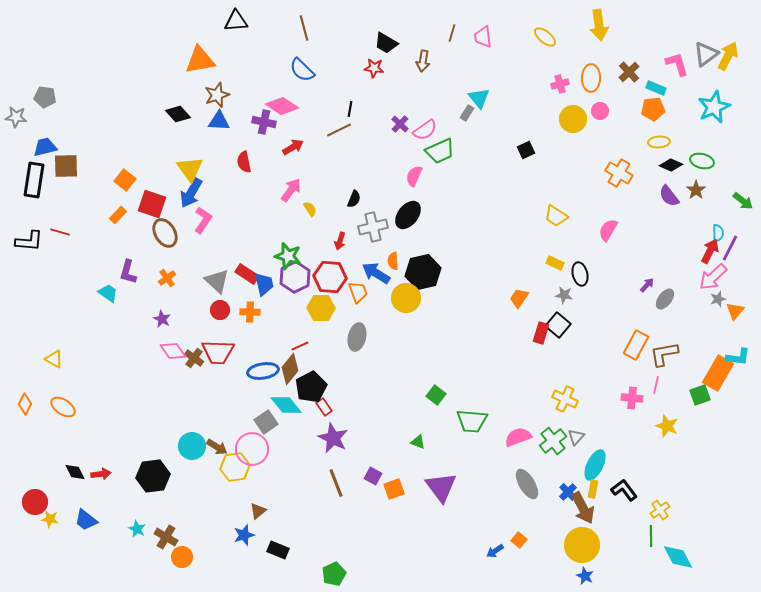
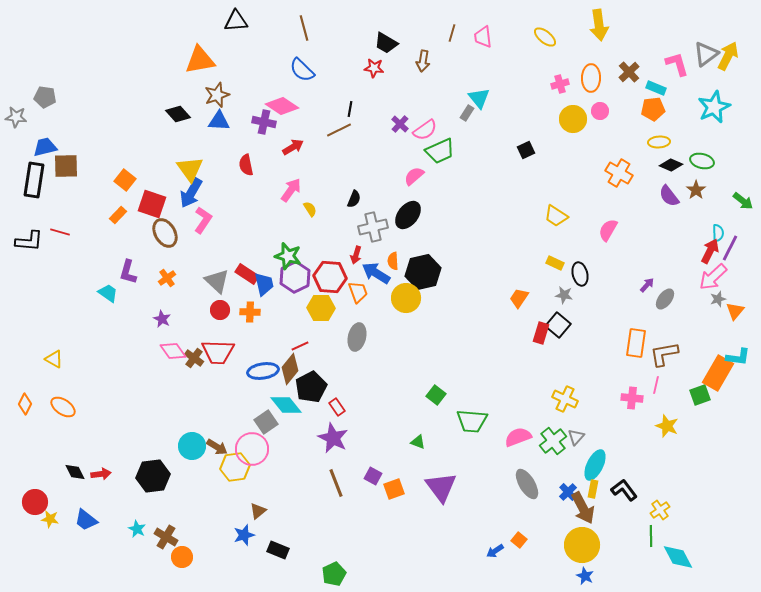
red semicircle at (244, 162): moved 2 px right, 3 px down
pink semicircle at (414, 176): rotated 25 degrees clockwise
red arrow at (340, 241): moved 16 px right, 14 px down
orange rectangle at (636, 345): moved 2 px up; rotated 20 degrees counterclockwise
red rectangle at (324, 407): moved 13 px right
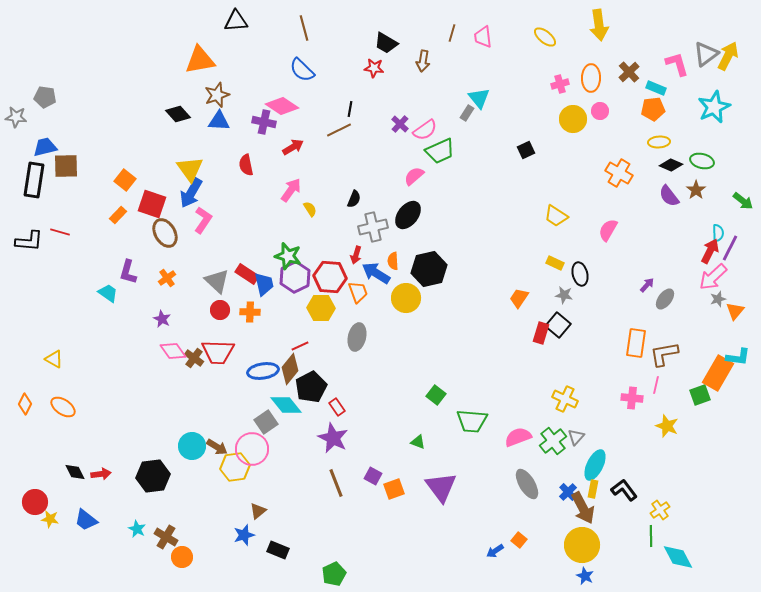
black hexagon at (423, 272): moved 6 px right, 3 px up
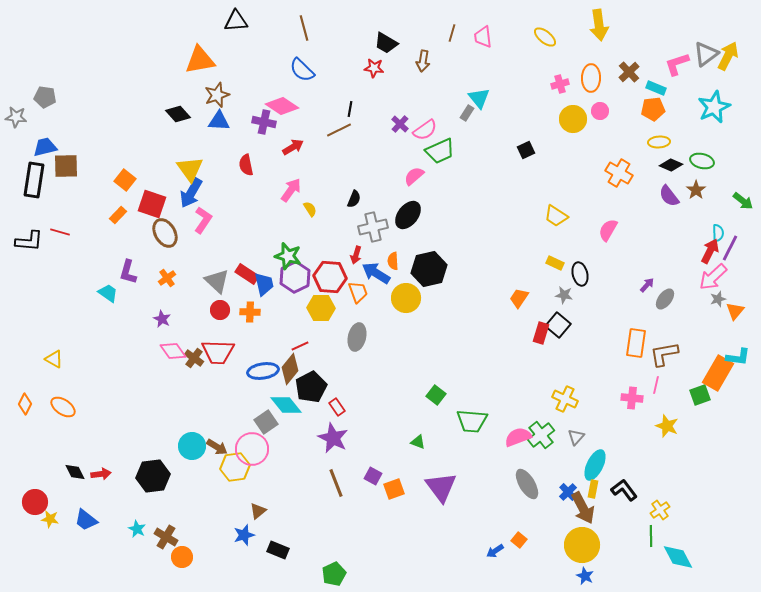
pink L-shape at (677, 64): rotated 92 degrees counterclockwise
green cross at (553, 441): moved 12 px left, 6 px up
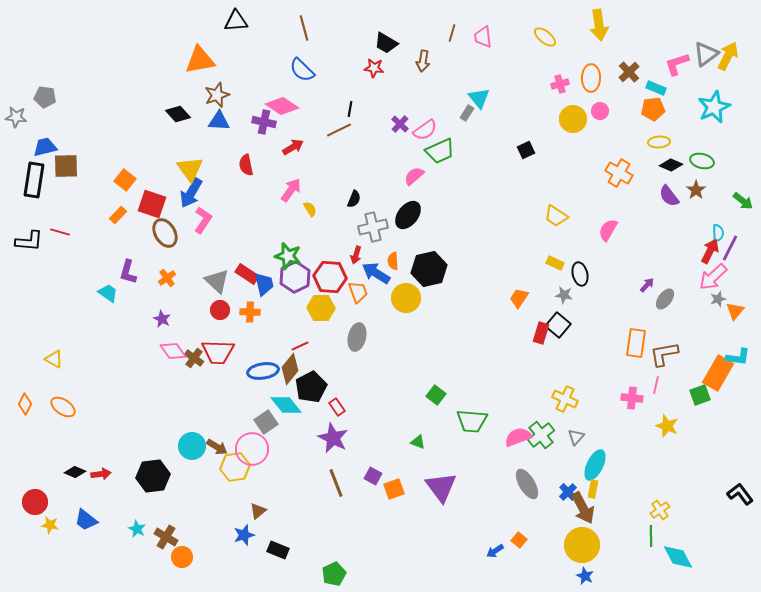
black diamond at (75, 472): rotated 40 degrees counterclockwise
black L-shape at (624, 490): moved 116 px right, 4 px down
yellow star at (50, 519): moved 6 px down
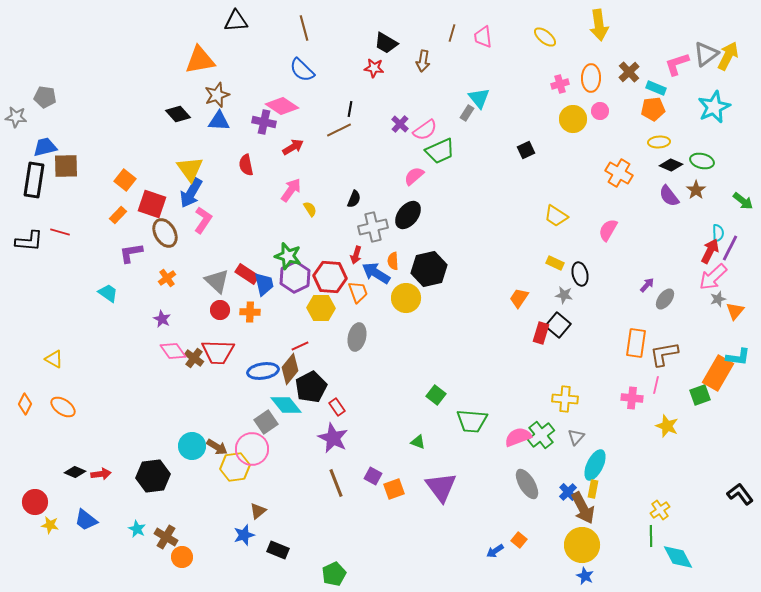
purple L-shape at (128, 272): moved 3 px right, 19 px up; rotated 65 degrees clockwise
yellow cross at (565, 399): rotated 20 degrees counterclockwise
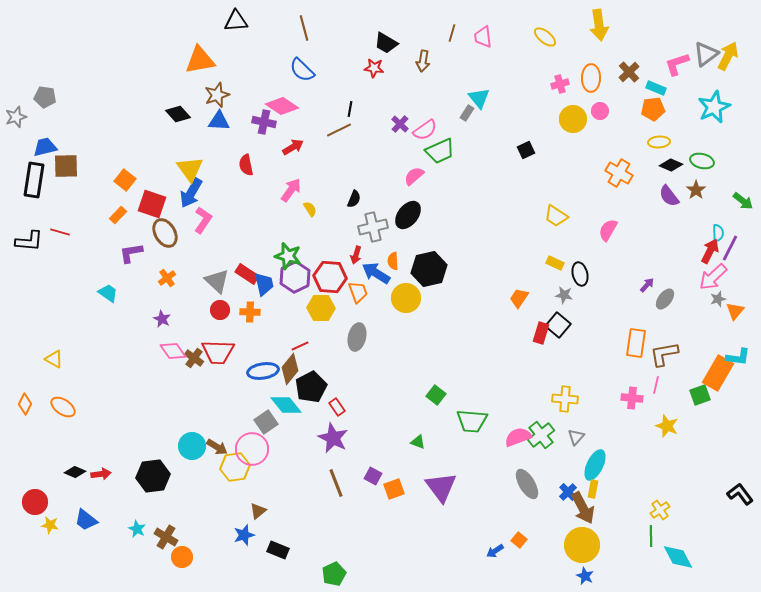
gray star at (16, 117): rotated 25 degrees counterclockwise
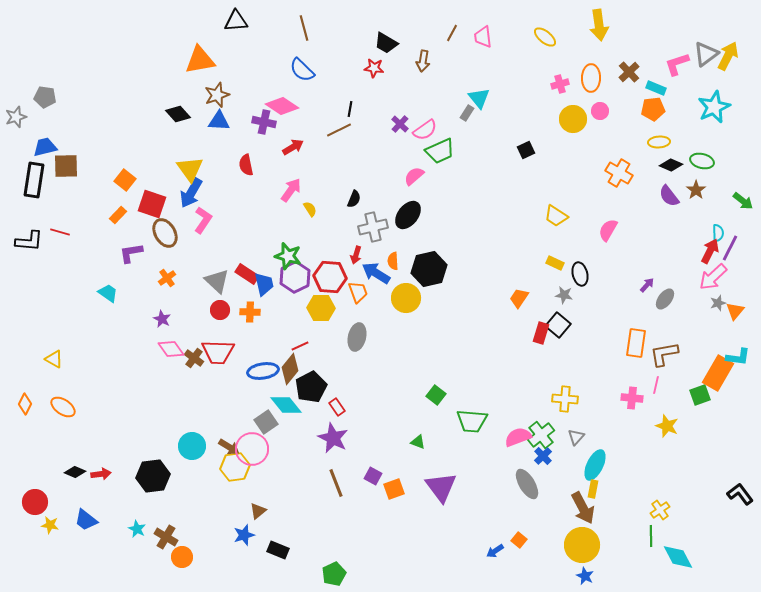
brown line at (452, 33): rotated 12 degrees clockwise
gray star at (718, 299): moved 4 px down
pink diamond at (173, 351): moved 2 px left, 2 px up
brown arrow at (217, 447): moved 12 px right
blue cross at (568, 492): moved 25 px left, 36 px up
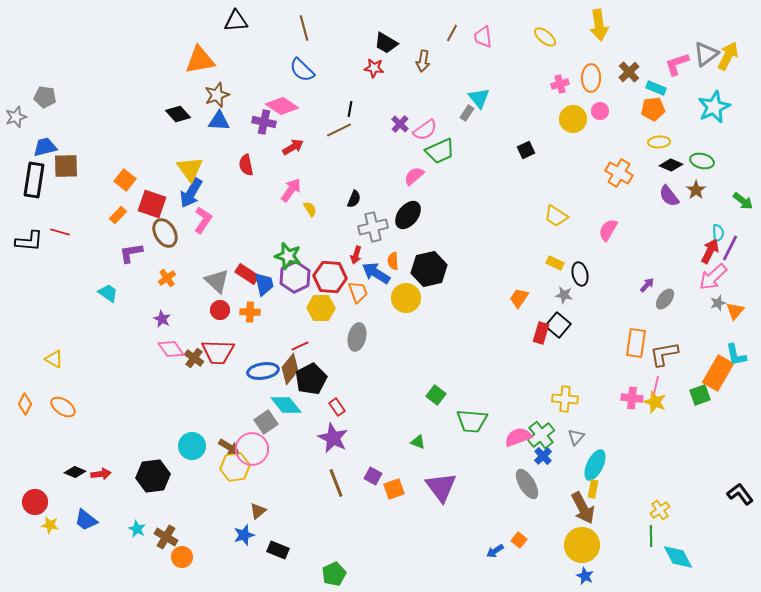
cyan L-shape at (738, 357): moved 2 px left, 2 px up; rotated 70 degrees clockwise
black pentagon at (311, 387): moved 8 px up
yellow star at (667, 426): moved 12 px left, 24 px up
